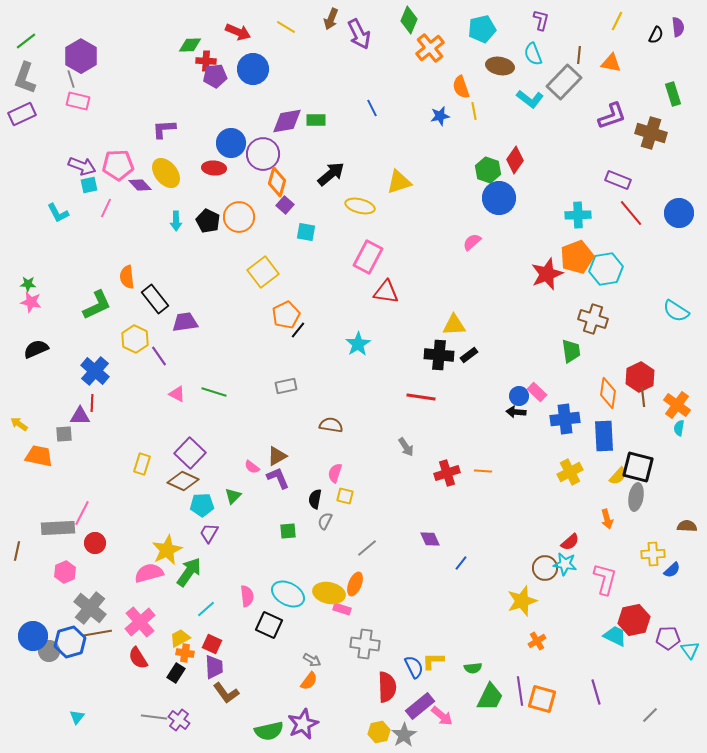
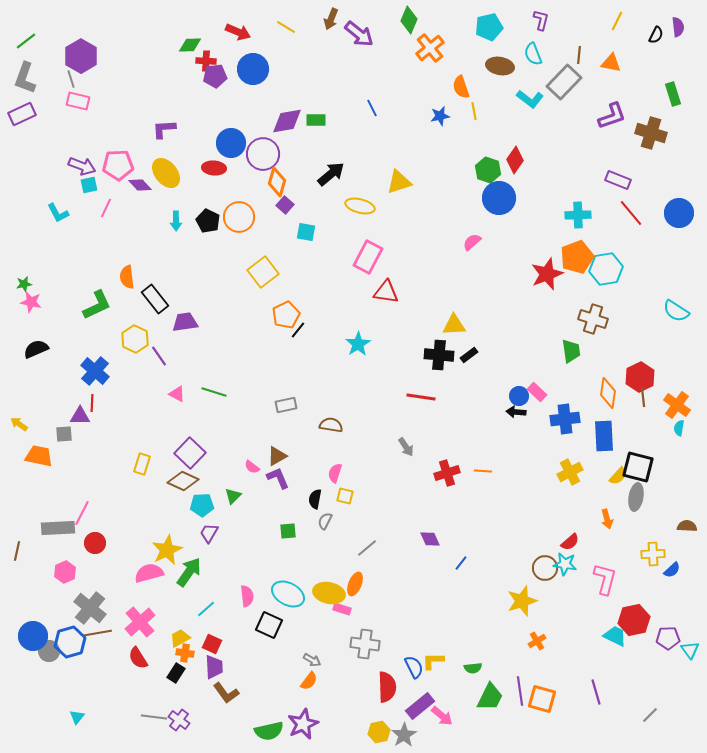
cyan pentagon at (482, 29): moved 7 px right, 2 px up
purple arrow at (359, 34): rotated 24 degrees counterclockwise
green star at (28, 284): moved 4 px left; rotated 14 degrees counterclockwise
gray rectangle at (286, 386): moved 19 px down
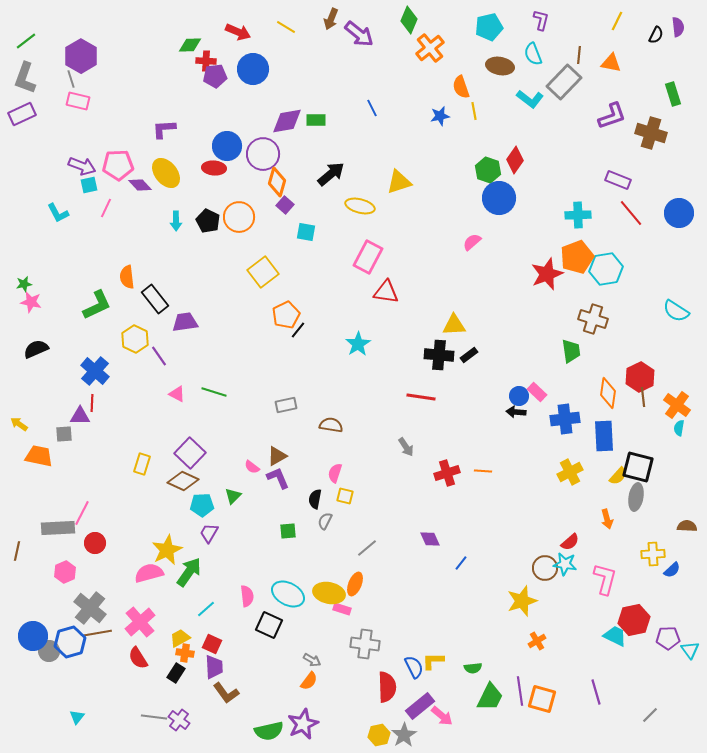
blue circle at (231, 143): moved 4 px left, 3 px down
yellow hexagon at (379, 732): moved 3 px down
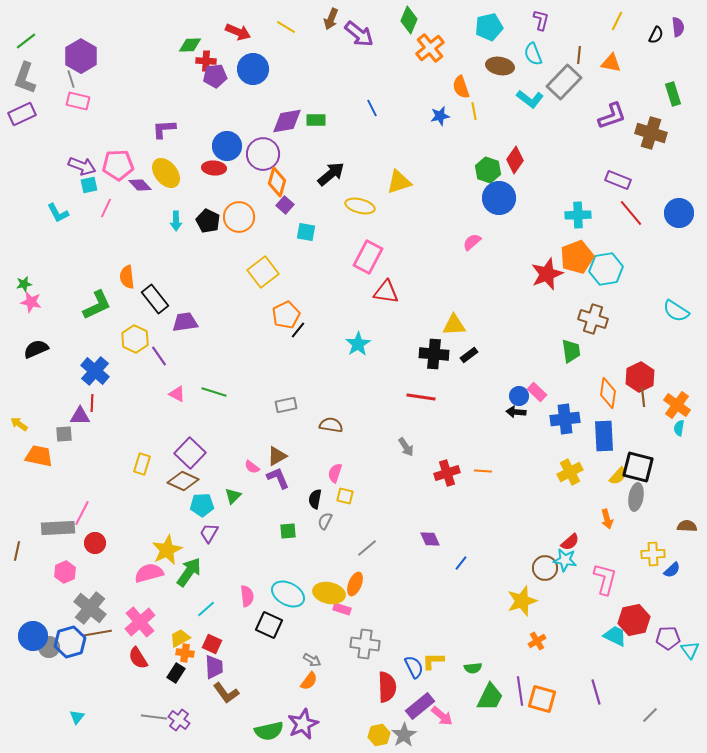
black cross at (439, 355): moved 5 px left, 1 px up
cyan star at (565, 564): moved 4 px up
gray circle at (49, 651): moved 4 px up
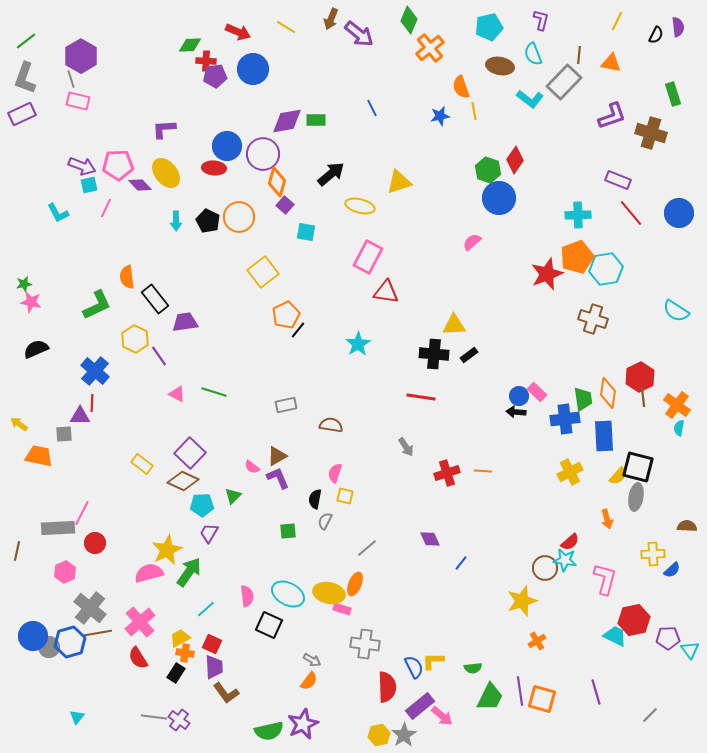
green trapezoid at (571, 351): moved 12 px right, 48 px down
yellow rectangle at (142, 464): rotated 70 degrees counterclockwise
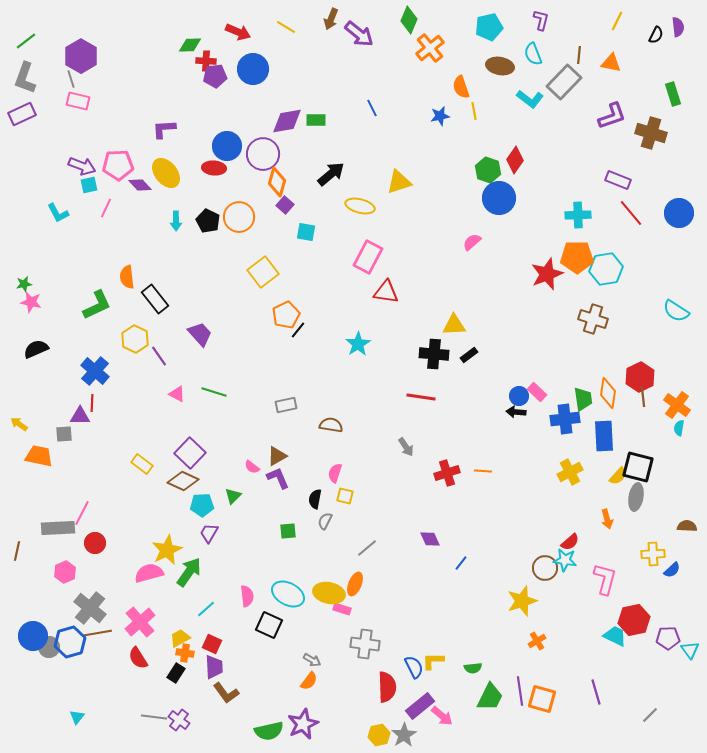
orange pentagon at (577, 257): rotated 20 degrees clockwise
purple trapezoid at (185, 322): moved 15 px right, 12 px down; rotated 56 degrees clockwise
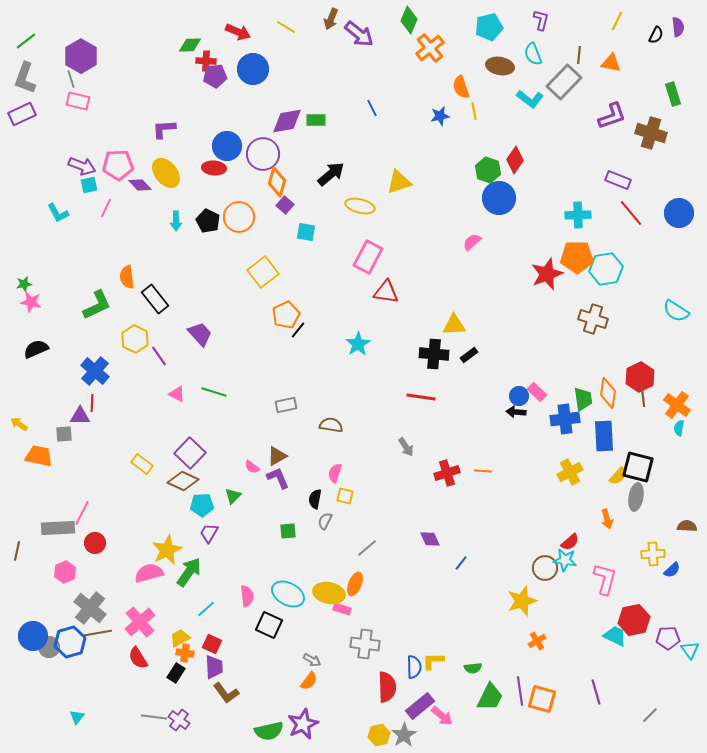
blue semicircle at (414, 667): rotated 25 degrees clockwise
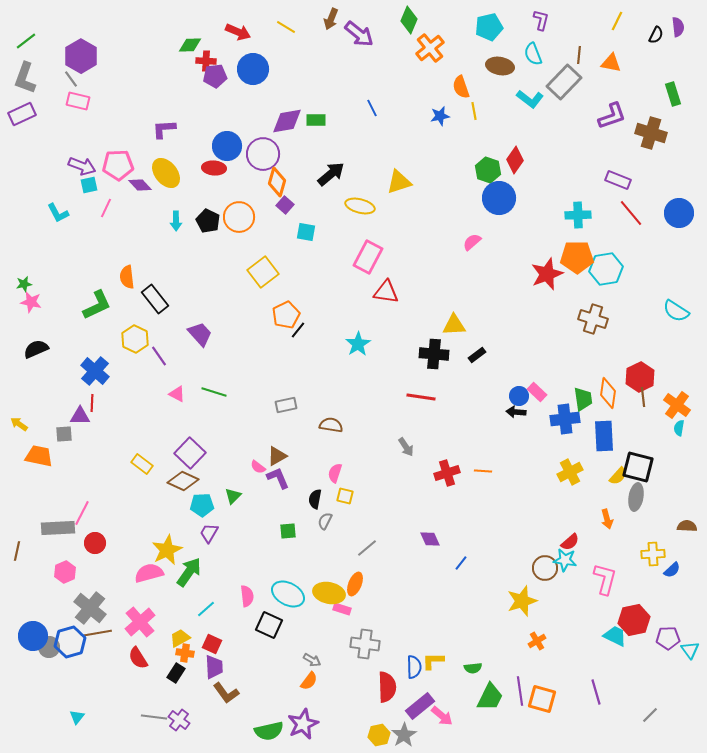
gray line at (71, 79): rotated 18 degrees counterclockwise
black rectangle at (469, 355): moved 8 px right
pink semicircle at (252, 467): moved 6 px right
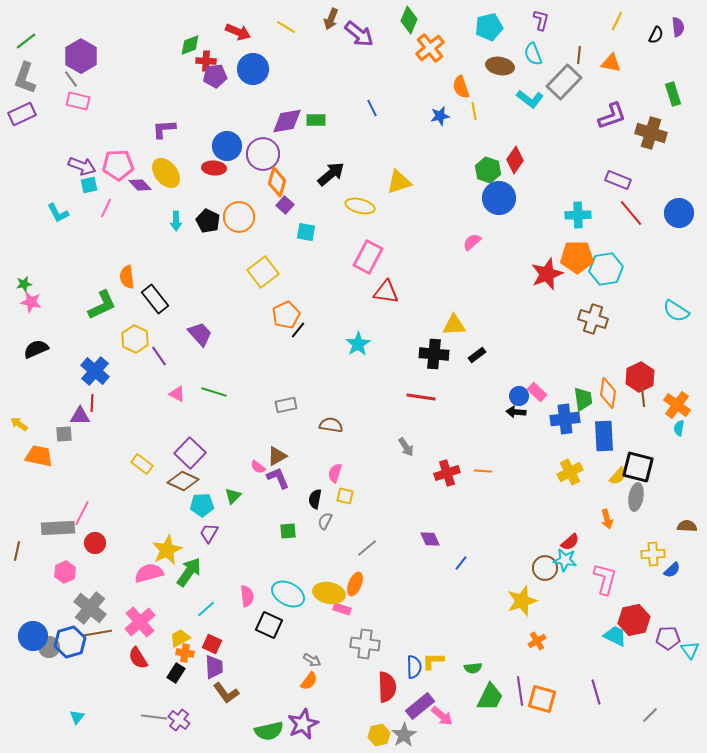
green diamond at (190, 45): rotated 20 degrees counterclockwise
green L-shape at (97, 305): moved 5 px right
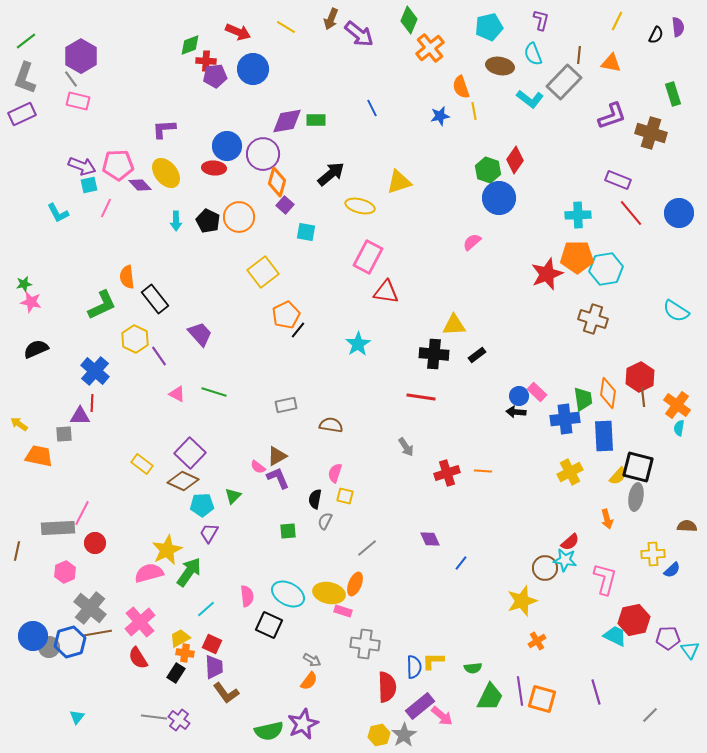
pink rectangle at (342, 609): moved 1 px right, 2 px down
